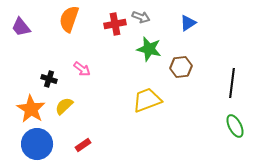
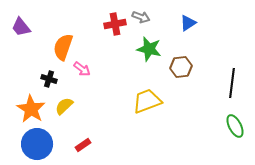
orange semicircle: moved 6 px left, 28 px down
yellow trapezoid: moved 1 px down
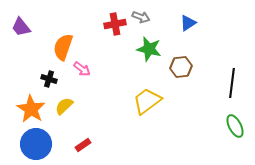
yellow trapezoid: rotated 16 degrees counterclockwise
blue circle: moved 1 px left
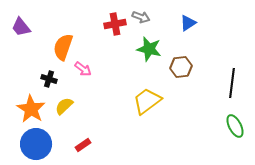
pink arrow: moved 1 px right
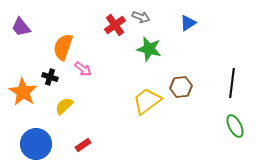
red cross: moved 1 px down; rotated 25 degrees counterclockwise
brown hexagon: moved 20 px down
black cross: moved 1 px right, 2 px up
orange star: moved 8 px left, 17 px up
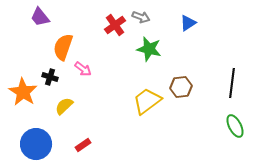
purple trapezoid: moved 19 px right, 10 px up
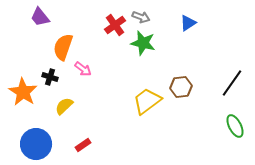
green star: moved 6 px left, 6 px up
black line: rotated 28 degrees clockwise
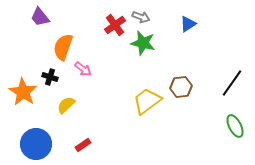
blue triangle: moved 1 px down
yellow semicircle: moved 2 px right, 1 px up
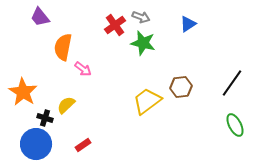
orange semicircle: rotated 8 degrees counterclockwise
black cross: moved 5 px left, 41 px down
green ellipse: moved 1 px up
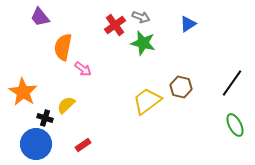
brown hexagon: rotated 20 degrees clockwise
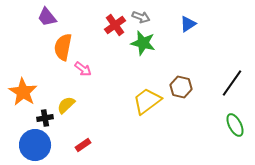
purple trapezoid: moved 7 px right
black cross: rotated 28 degrees counterclockwise
blue circle: moved 1 px left, 1 px down
